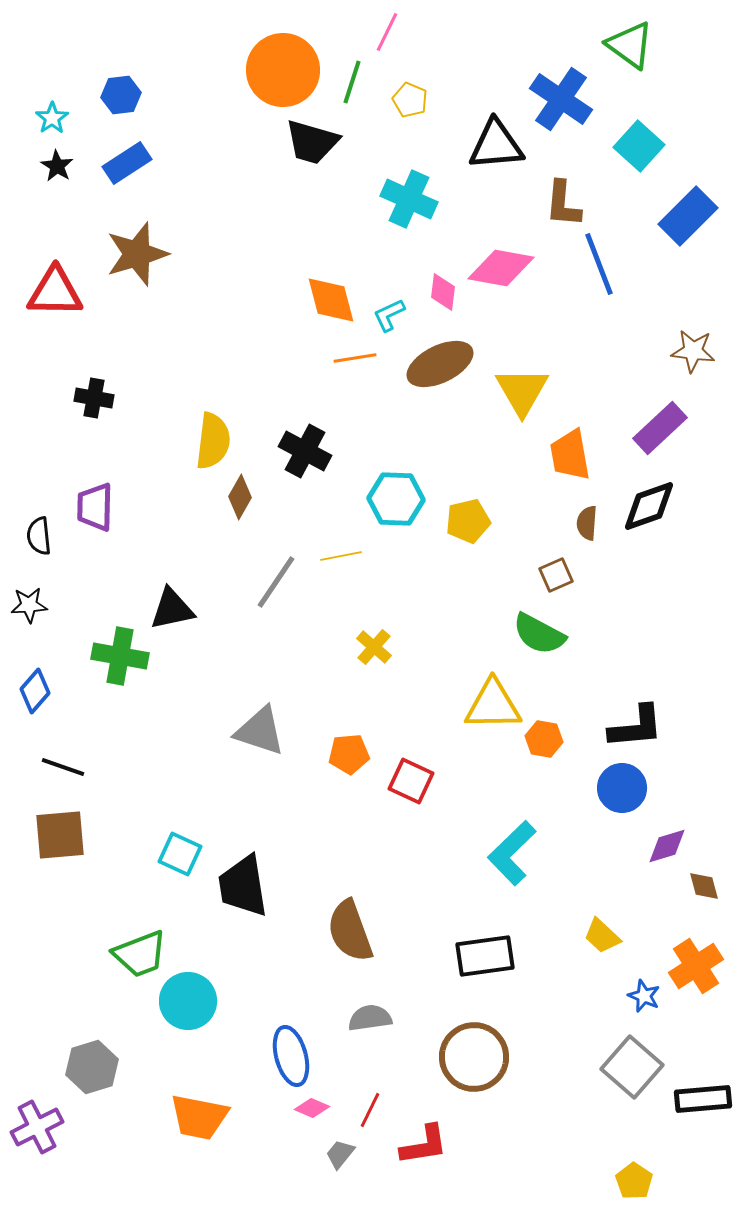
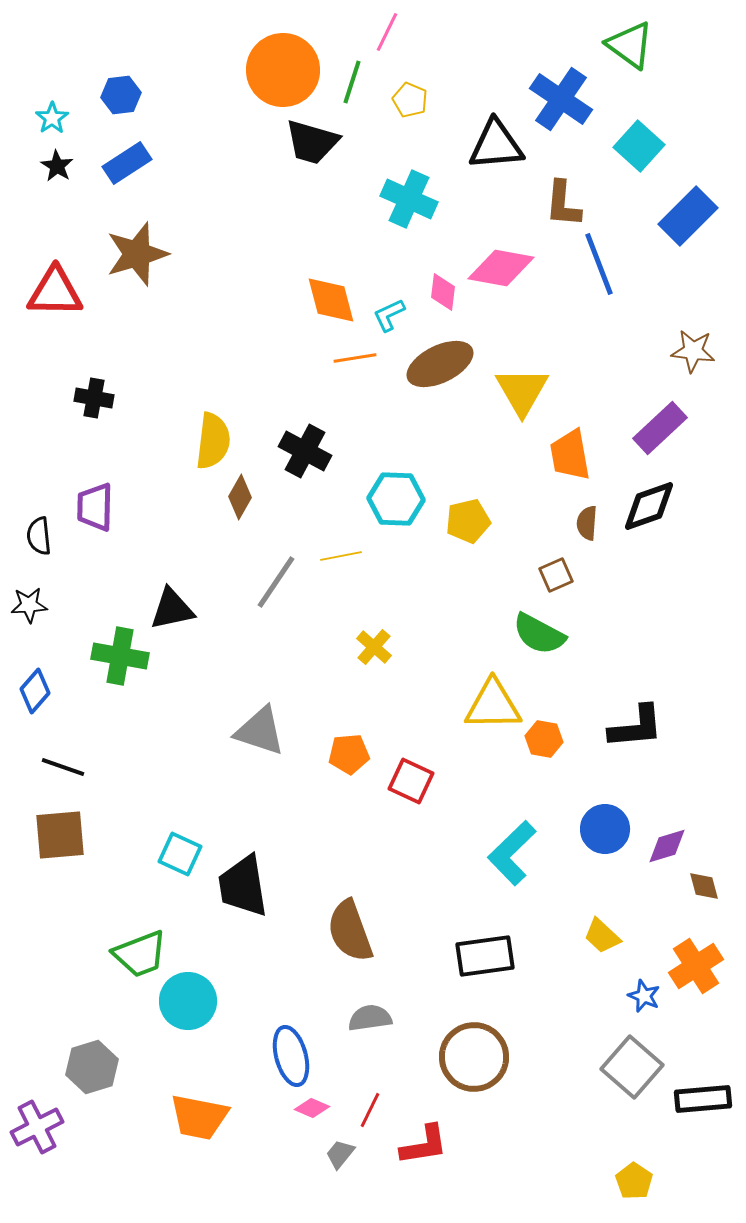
blue circle at (622, 788): moved 17 px left, 41 px down
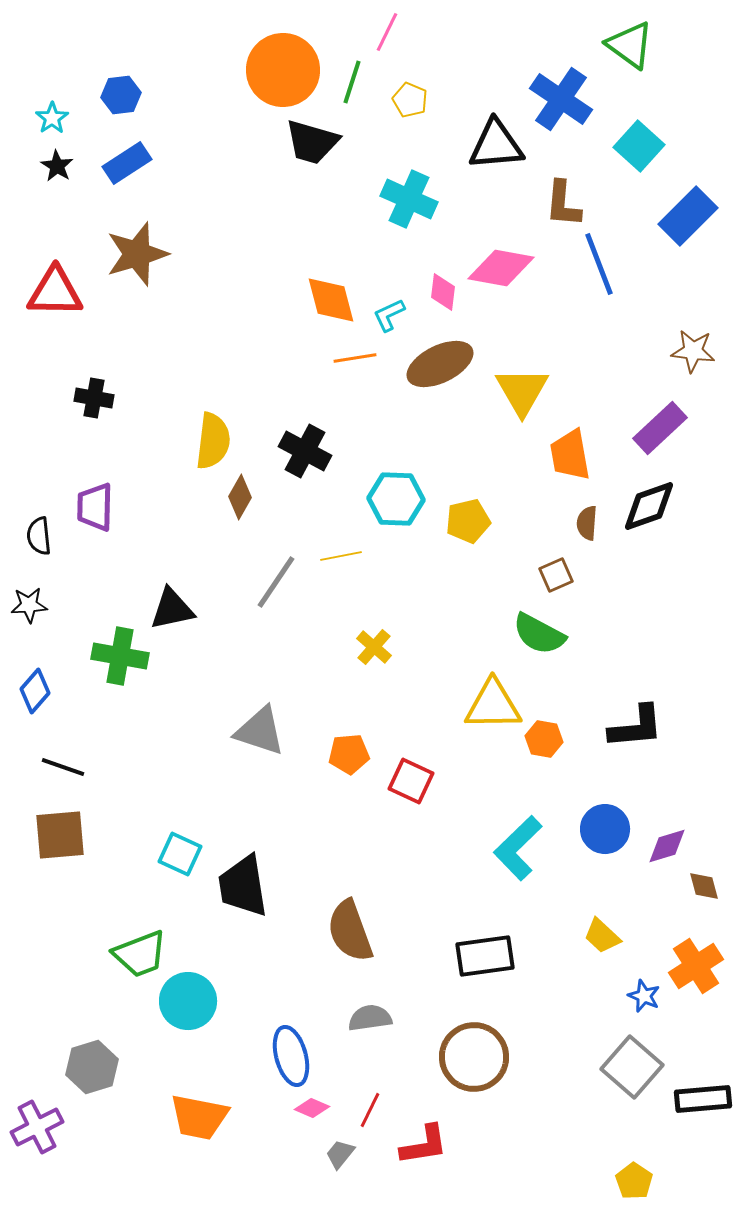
cyan L-shape at (512, 853): moved 6 px right, 5 px up
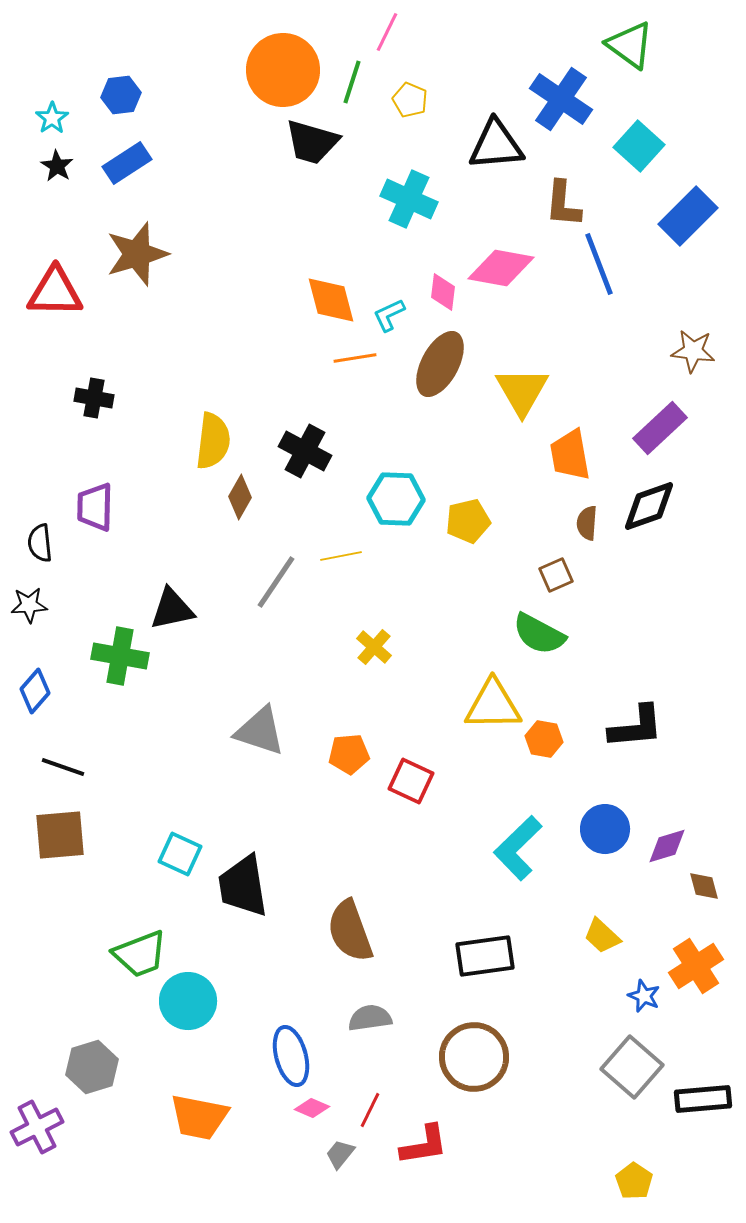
brown ellipse at (440, 364): rotated 36 degrees counterclockwise
black semicircle at (39, 536): moved 1 px right, 7 px down
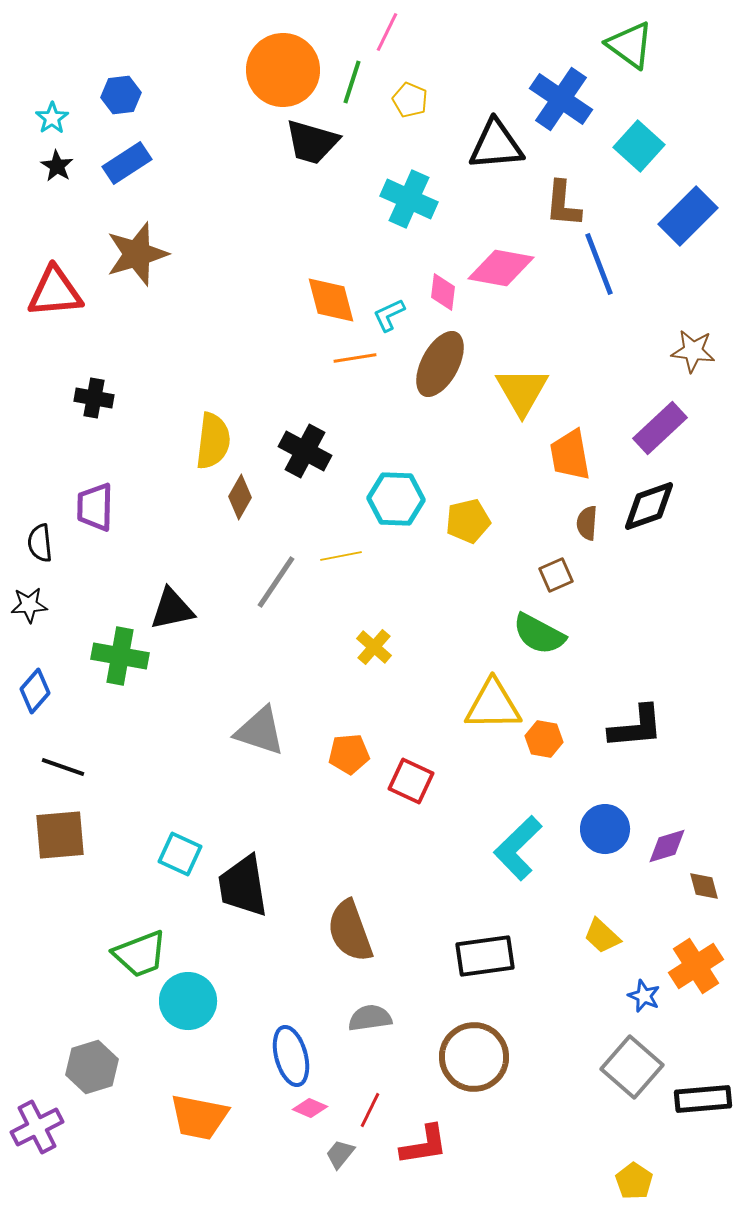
red triangle at (55, 292): rotated 6 degrees counterclockwise
pink diamond at (312, 1108): moved 2 px left
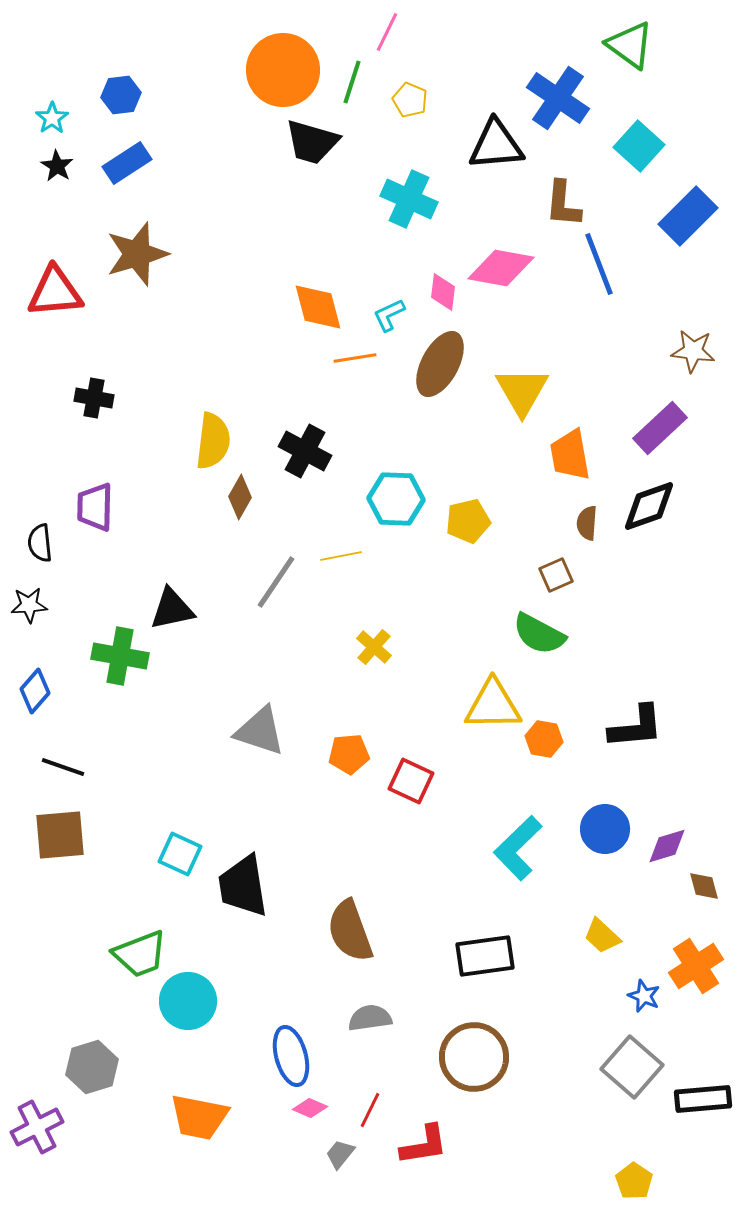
blue cross at (561, 99): moved 3 px left, 1 px up
orange diamond at (331, 300): moved 13 px left, 7 px down
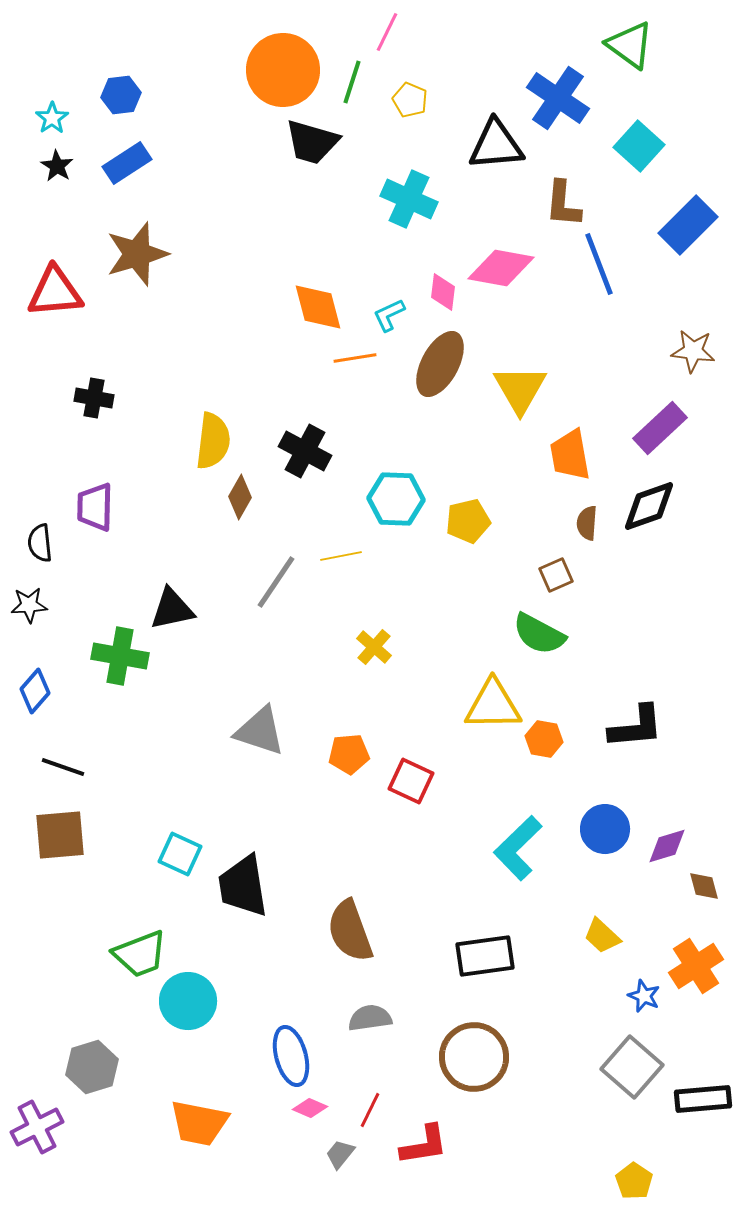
blue rectangle at (688, 216): moved 9 px down
yellow triangle at (522, 391): moved 2 px left, 2 px up
orange trapezoid at (199, 1117): moved 6 px down
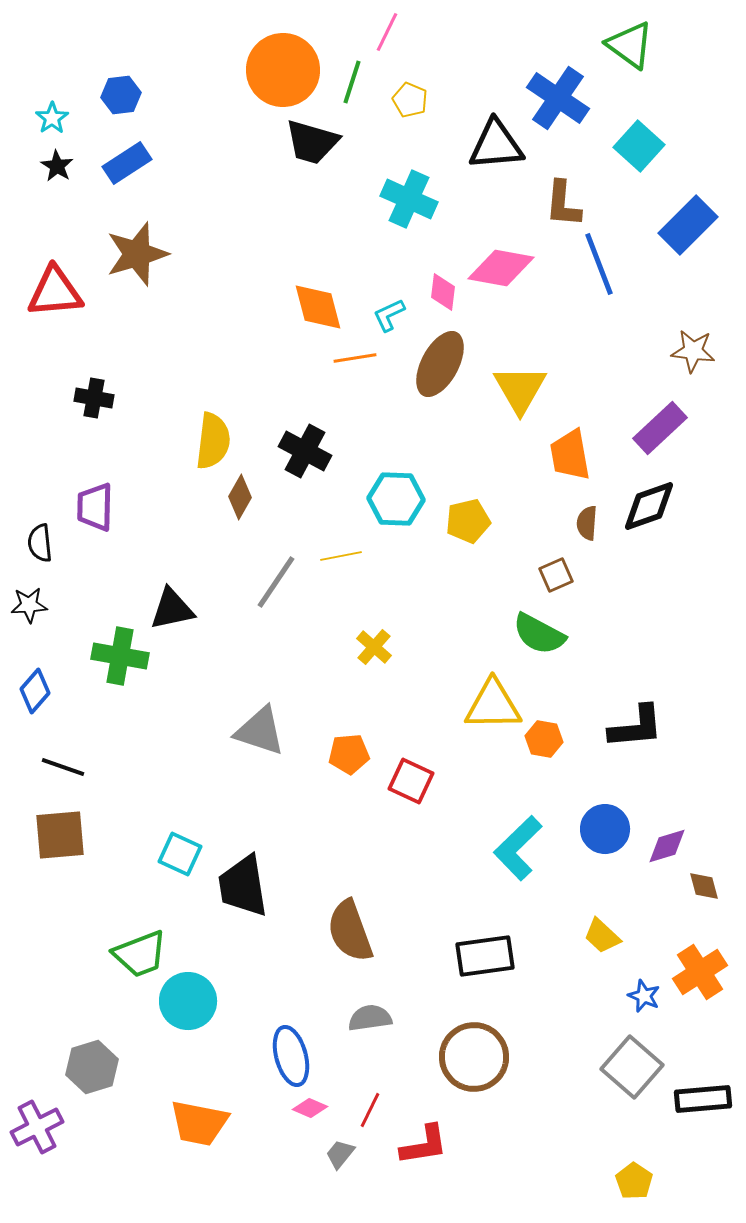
orange cross at (696, 966): moved 4 px right, 6 px down
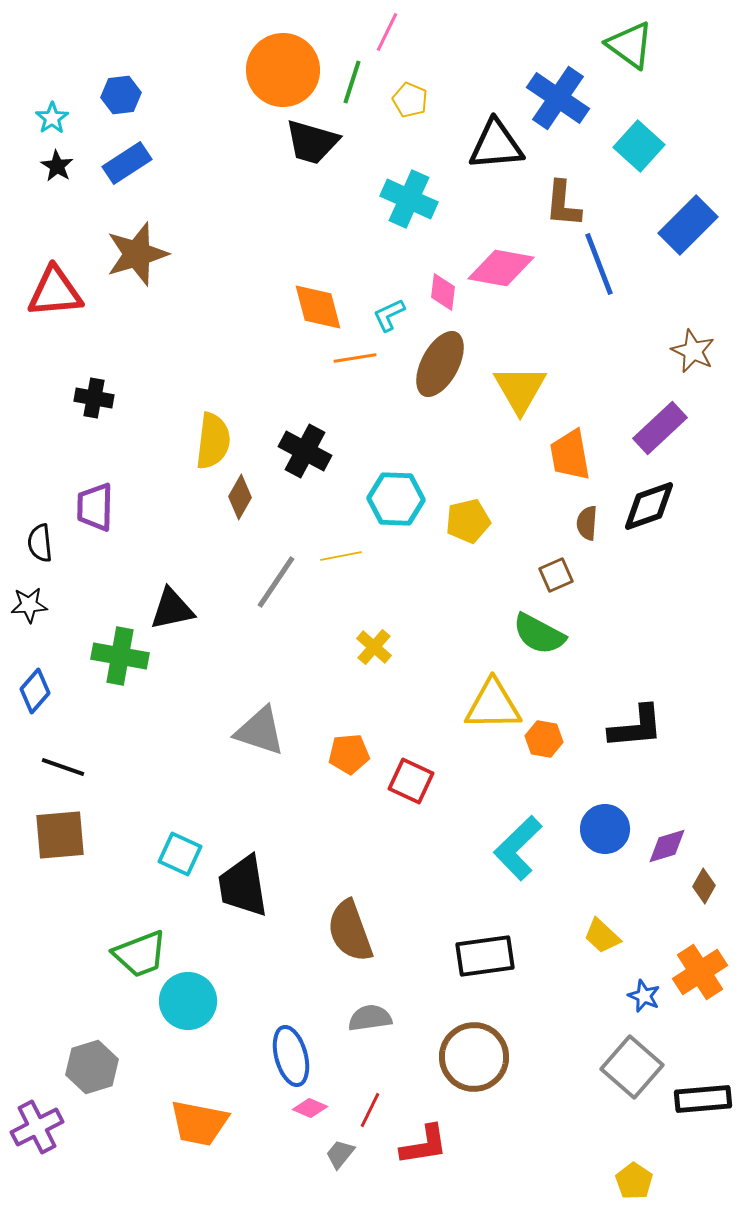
brown star at (693, 351): rotated 18 degrees clockwise
brown diamond at (704, 886): rotated 44 degrees clockwise
